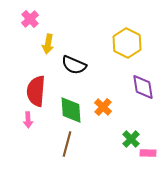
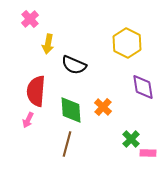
pink arrow: rotated 28 degrees clockwise
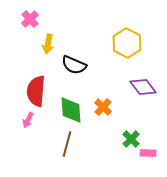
purple diamond: rotated 28 degrees counterclockwise
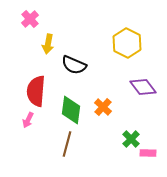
green diamond: rotated 12 degrees clockwise
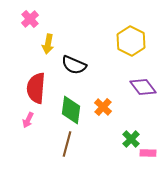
yellow hexagon: moved 4 px right, 2 px up
red semicircle: moved 3 px up
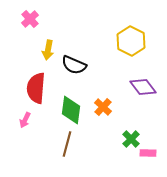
yellow arrow: moved 6 px down
pink arrow: moved 3 px left
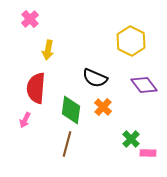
black semicircle: moved 21 px right, 13 px down
purple diamond: moved 1 px right, 2 px up
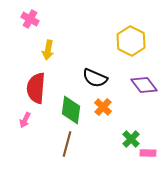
pink cross: rotated 18 degrees counterclockwise
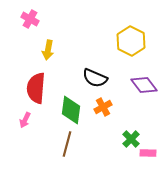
orange cross: rotated 18 degrees clockwise
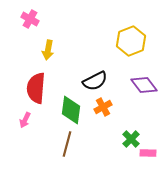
yellow hexagon: rotated 12 degrees clockwise
black semicircle: moved 3 px down; rotated 50 degrees counterclockwise
